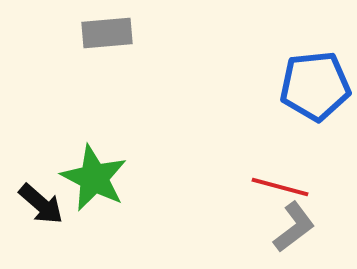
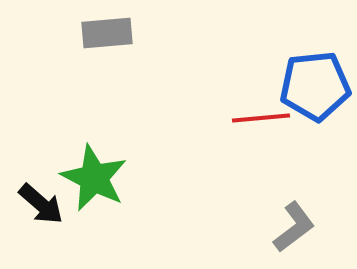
red line: moved 19 px left, 69 px up; rotated 20 degrees counterclockwise
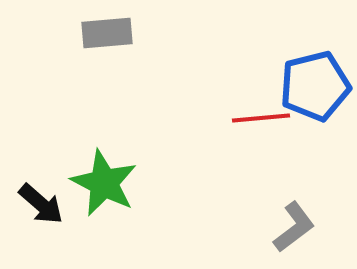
blue pentagon: rotated 8 degrees counterclockwise
green star: moved 10 px right, 5 px down
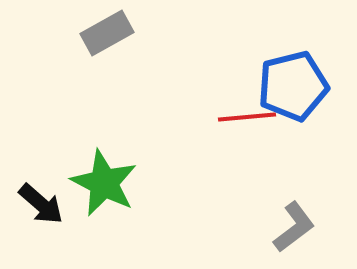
gray rectangle: rotated 24 degrees counterclockwise
blue pentagon: moved 22 px left
red line: moved 14 px left, 1 px up
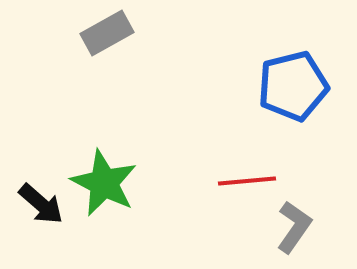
red line: moved 64 px down
gray L-shape: rotated 18 degrees counterclockwise
